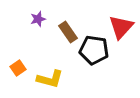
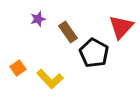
black pentagon: moved 3 px down; rotated 20 degrees clockwise
yellow L-shape: rotated 32 degrees clockwise
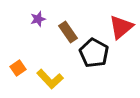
red triangle: rotated 8 degrees clockwise
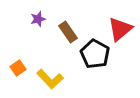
red triangle: moved 1 px left, 2 px down
black pentagon: moved 1 px right, 1 px down
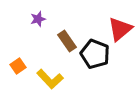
brown rectangle: moved 1 px left, 9 px down
black pentagon: rotated 8 degrees counterclockwise
orange square: moved 2 px up
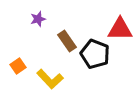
red triangle: rotated 40 degrees clockwise
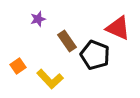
red triangle: moved 2 px left, 1 px up; rotated 24 degrees clockwise
black pentagon: moved 1 px down
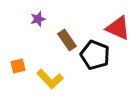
brown rectangle: moved 1 px up
orange square: rotated 21 degrees clockwise
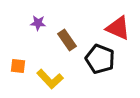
purple star: moved 4 px down; rotated 21 degrees clockwise
black pentagon: moved 5 px right, 4 px down
orange square: rotated 21 degrees clockwise
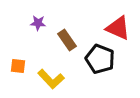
yellow L-shape: moved 1 px right
